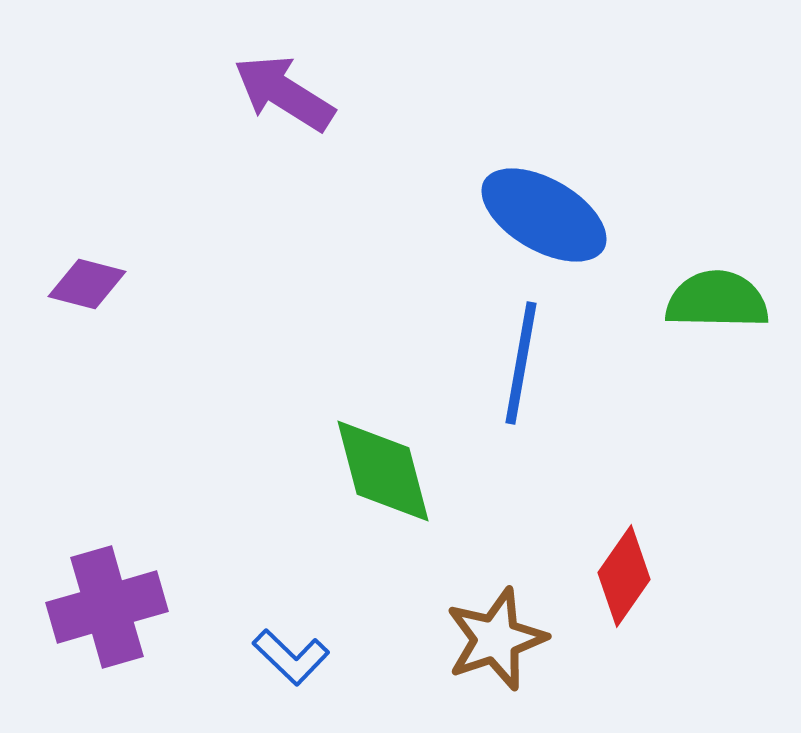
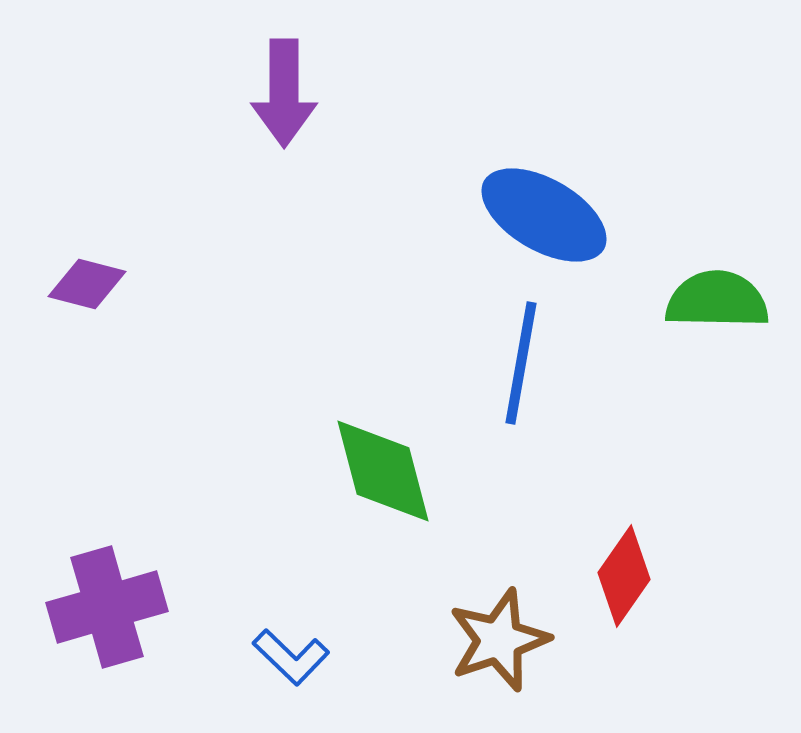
purple arrow: rotated 122 degrees counterclockwise
brown star: moved 3 px right, 1 px down
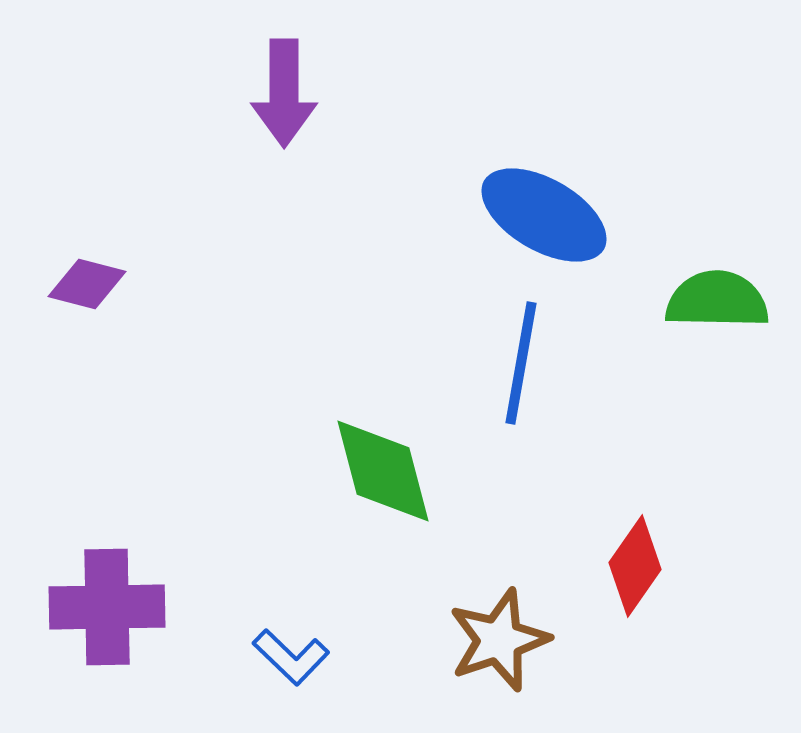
red diamond: moved 11 px right, 10 px up
purple cross: rotated 15 degrees clockwise
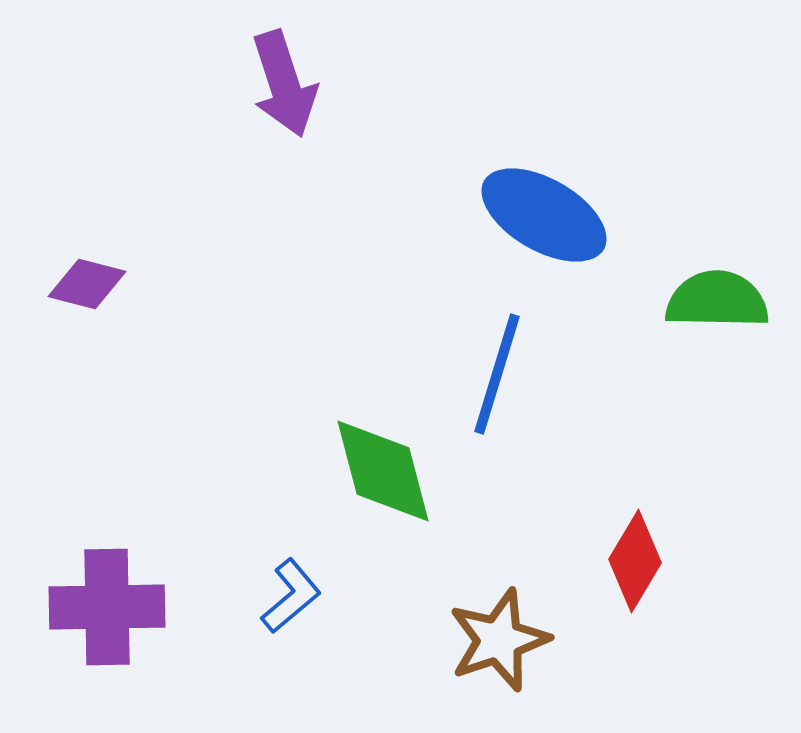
purple arrow: moved 9 px up; rotated 18 degrees counterclockwise
blue line: moved 24 px left, 11 px down; rotated 7 degrees clockwise
red diamond: moved 5 px up; rotated 4 degrees counterclockwise
blue L-shape: moved 61 px up; rotated 84 degrees counterclockwise
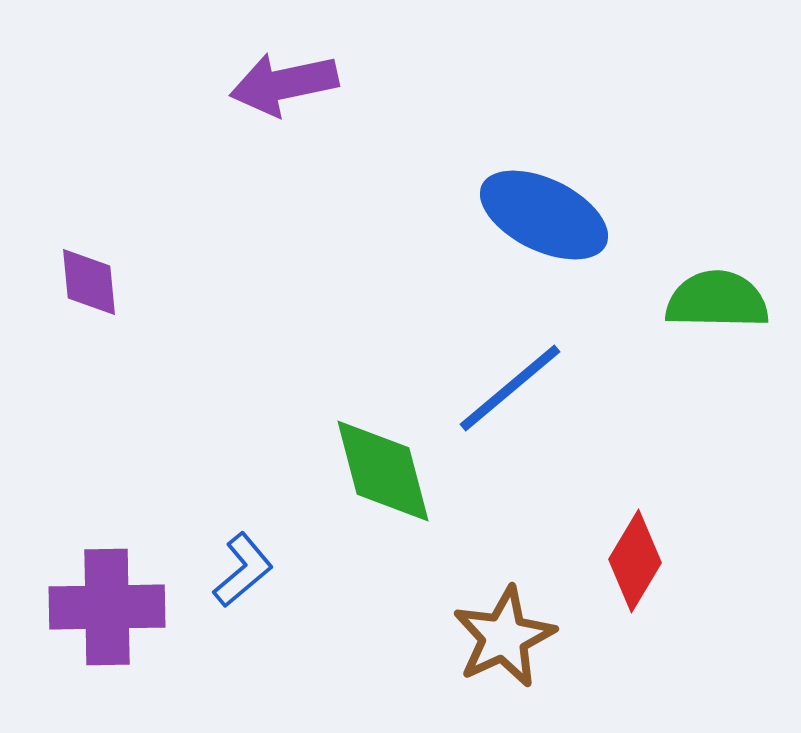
purple arrow: rotated 96 degrees clockwise
blue ellipse: rotated 4 degrees counterclockwise
purple diamond: moved 2 px right, 2 px up; rotated 70 degrees clockwise
blue line: moved 13 px right, 14 px down; rotated 33 degrees clockwise
blue L-shape: moved 48 px left, 26 px up
brown star: moved 5 px right, 3 px up; rotated 6 degrees counterclockwise
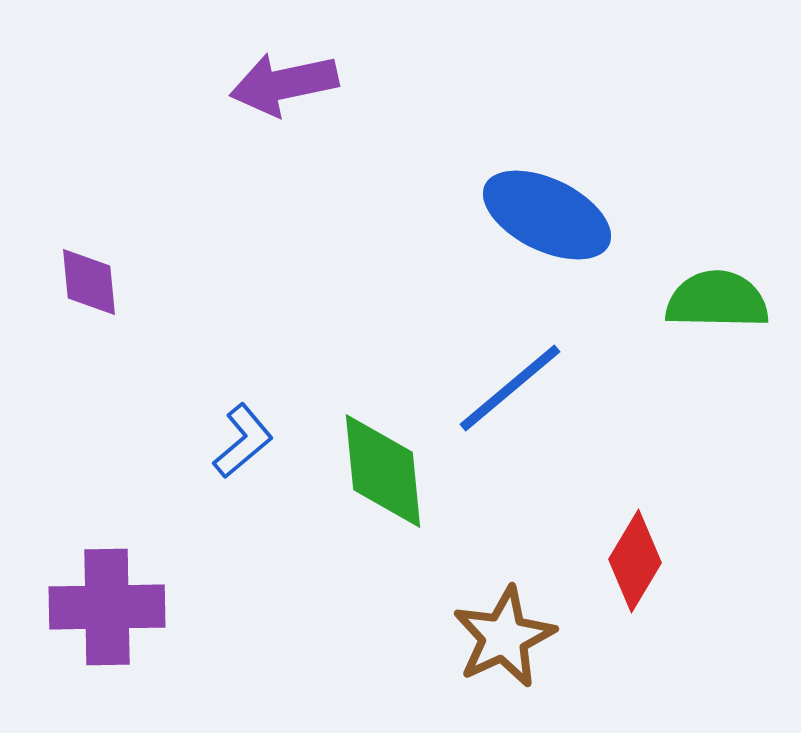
blue ellipse: moved 3 px right
green diamond: rotated 9 degrees clockwise
blue L-shape: moved 129 px up
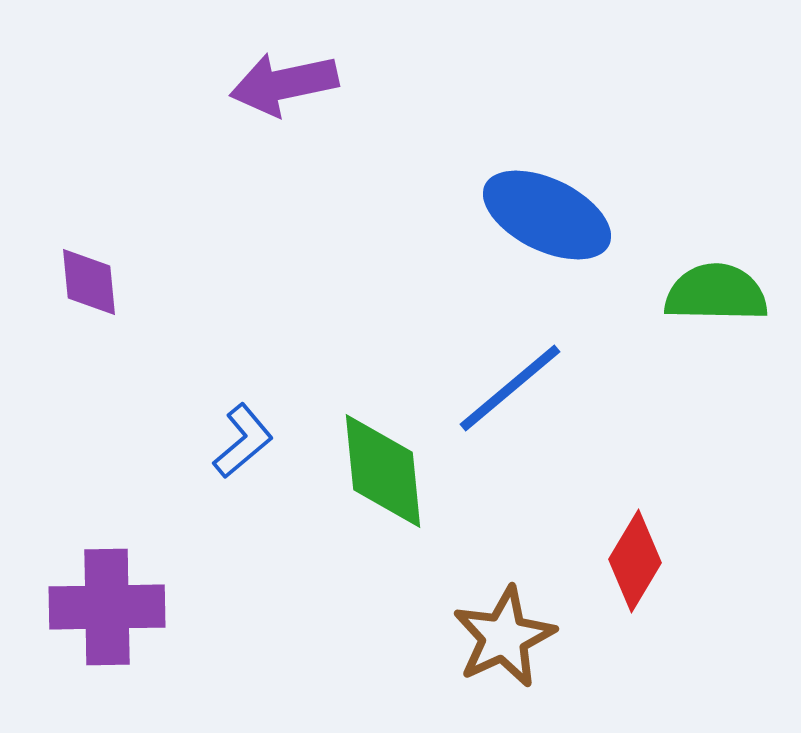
green semicircle: moved 1 px left, 7 px up
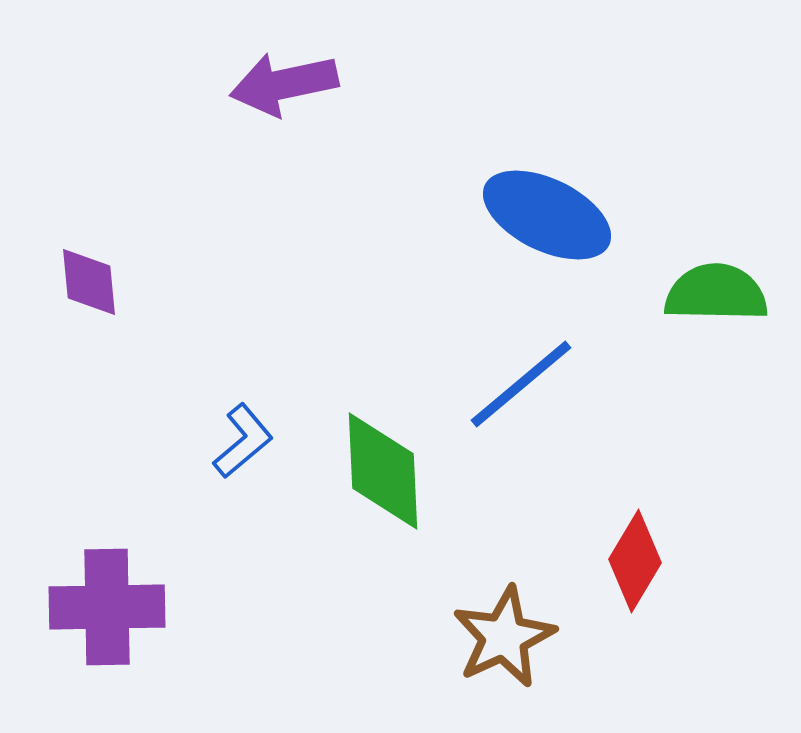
blue line: moved 11 px right, 4 px up
green diamond: rotated 3 degrees clockwise
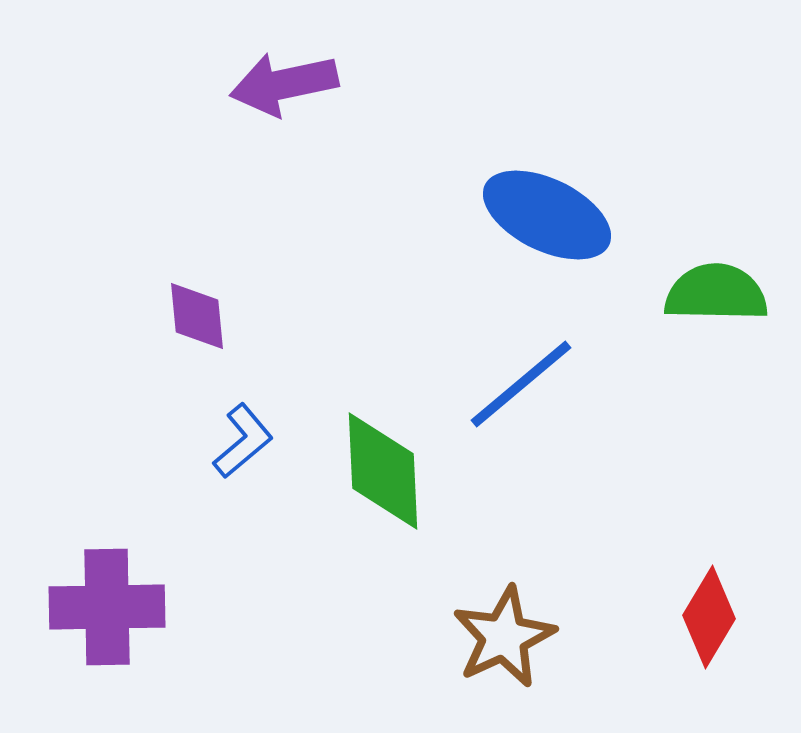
purple diamond: moved 108 px right, 34 px down
red diamond: moved 74 px right, 56 px down
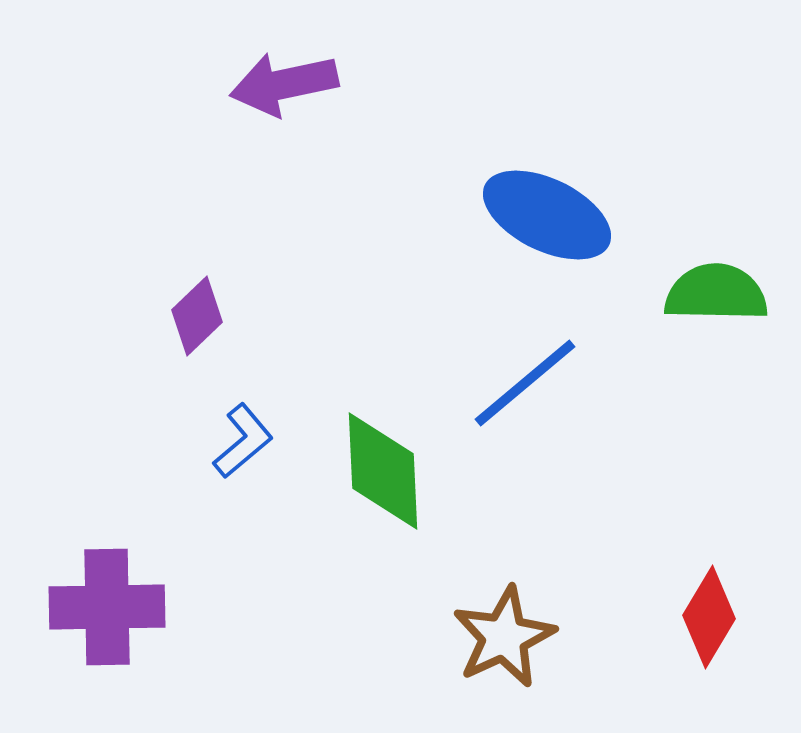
purple diamond: rotated 52 degrees clockwise
blue line: moved 4 px right, 1 px up
